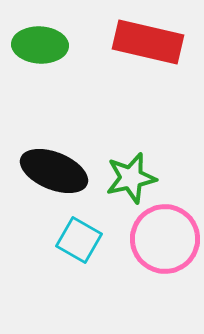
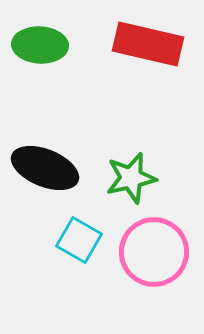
red rectangle: moved 2 px down
black ellipse: moved 9 px left, 3 px up
pink circle: moved 11 px left, 13 px down
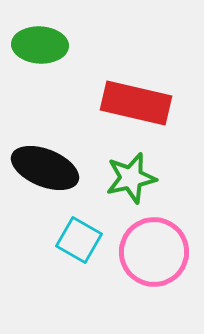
red rectangle: moved 12 px left, 59 px down
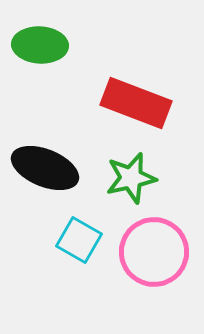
red rectangle: rotated 8 degrees clockwise
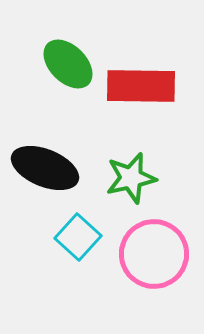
green ellipse: moved 28 px right, 19 px down; rotated 42 degrees clockwise
red rectangle: moved 5 px right, 17 px up; rotated 20 degrees counterclockwise
cyan square: moved 1 px left, 3 px up; rotated 12 degrees clockwise
pink circle: moved 2 px down
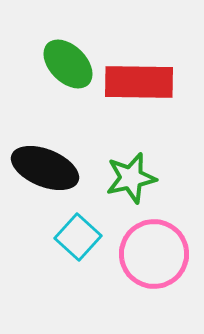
red rectangle: moved 2 px left, 4 px up
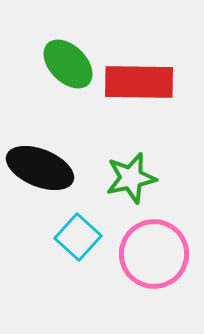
black ellipse: moved 5 px left
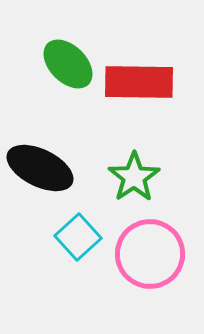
black ellipse: rotated 4 degrees clockwise
green star: moved 3 px right, 1 px up; rotated 21 degrees counterclockwise
cyan square: rotated 6 degrees clockwise
pink circle: moved 4 px left
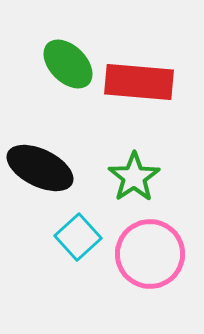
red rectangle: rotated 4 degrees clockwise
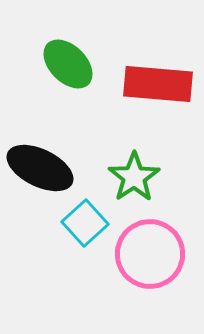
red rectangle: moved 19 px right, 2 px down
cyan square: moved 7 px right, 14 px up
